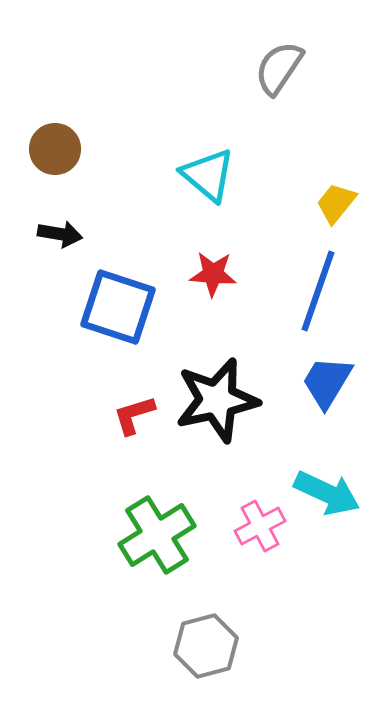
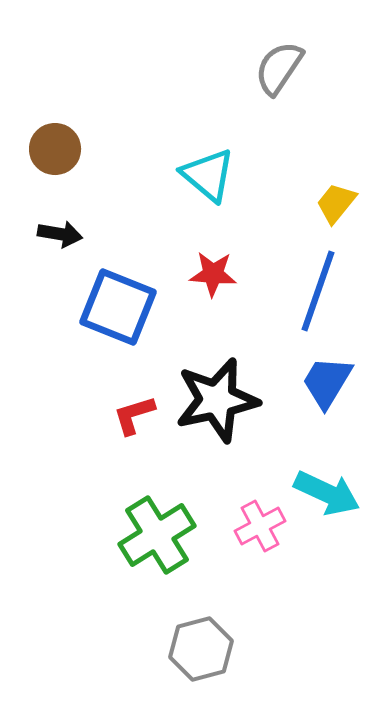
blue square: rotated 4 degrees clockwise
gray hexagon: moved 5 px left, 3 px down
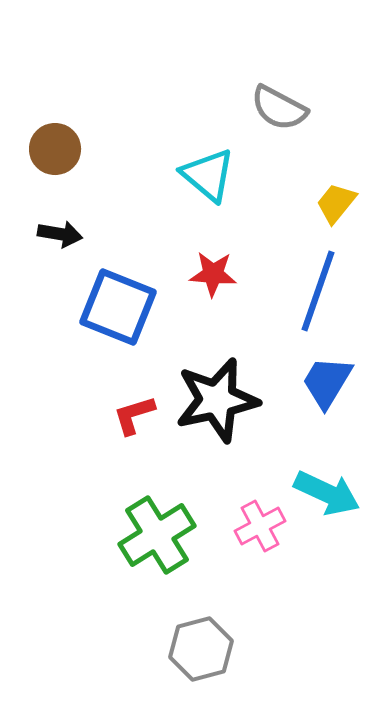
gray semicircle: moved 40 px down; rotated 96 degrees counterclockwise
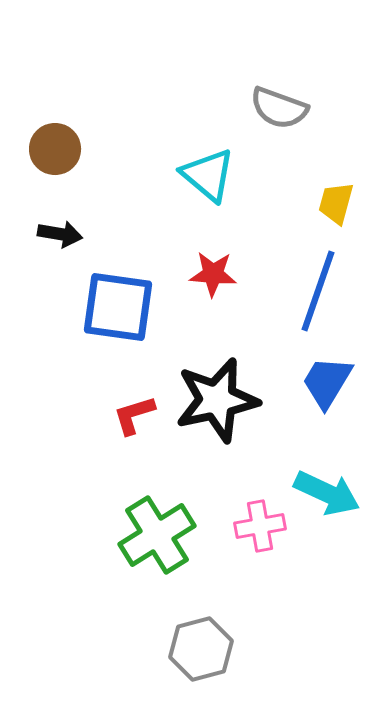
gray semicircle: rotated 8 degrees counterclockwise
yellow trapezoid: rotated 24 degrees counterclockwise
blue square: rotated 14 degrees counterclockwise
pink cross: rotated 18 degrees clockwise
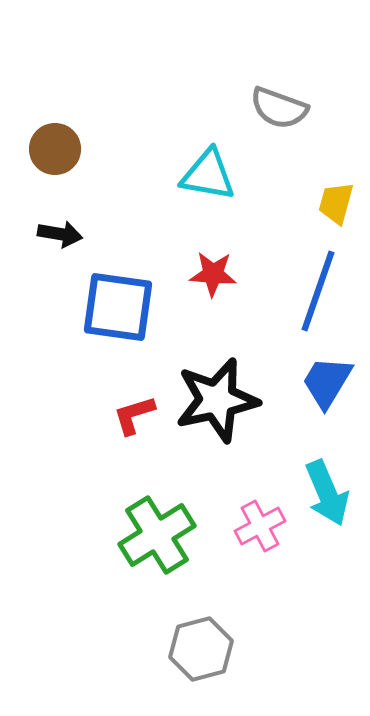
cyan triangle: rotated 30 degrees counterclockwise
cyan arrow: rotated 42 degrees clockwise
pink cross: rotated 18 degrees counterclockwise
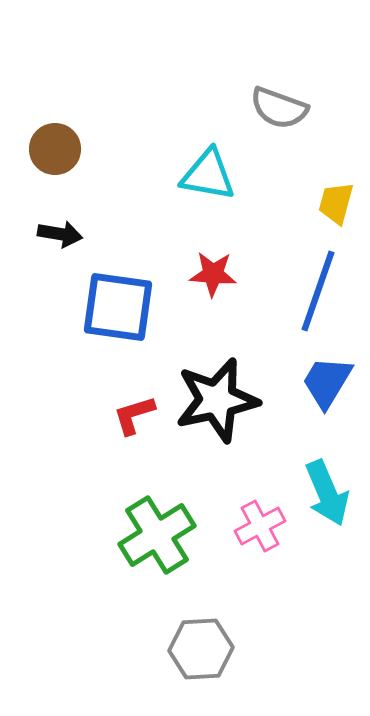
gray hexagon: rotated 12 degrees clockwise
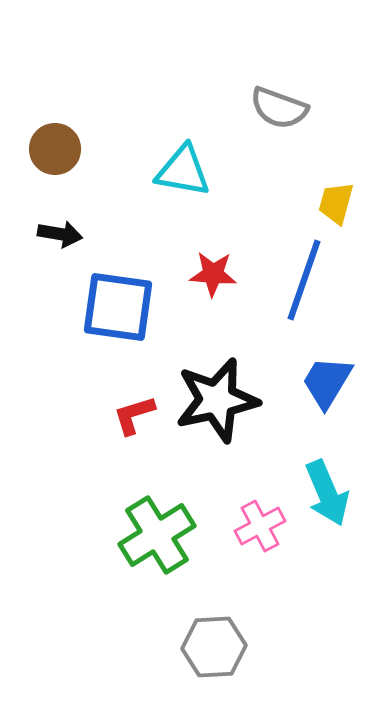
cyan triangle: moved 25 px left, 4 px up
blue line: moved 14 px left, 11 px up
gray hexagon: moved 13 px right, 2 px up
